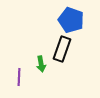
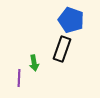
green arrow: moved 7 px left, 1 px up
purple line: moved 1 px down
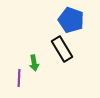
black rectangle: rotated 50 degrees counterclockwise
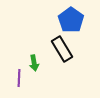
blue pentagon: rotated 15 degrees clockwise
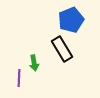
blue pentagon: rotated 15 degrees clockwise
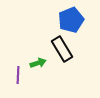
green arrow: moved 4 px right; rotated 98 degrees counterclockwise
purple line: moved 1 px left, 3 px up
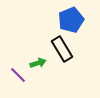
purple line: rotated 48 degrees counterclockwise
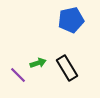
blue pentagon: rotated 10 degrees clockwise
black rectangle: moved 5 px right, 19 px down
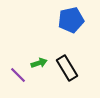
green arrow: moved 1 px right
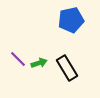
purple line: moved 16 px up
